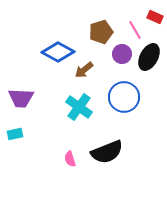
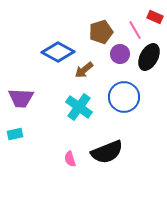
purple circle: moved 2 px left
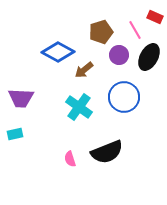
purple circle: moved 1 px left, 1 px down
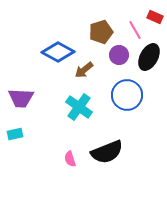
blue circle: moved 3 px right, 2 px up
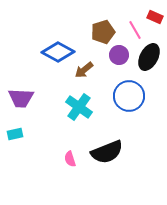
brown pentagon: moved 2 px right
blue circle: moved 2 px right, 1 px down
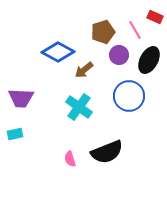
black ellipse: moved 3 px down
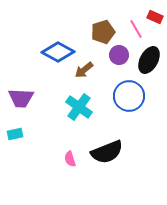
pink line: moved 1 px right, 1 px up
